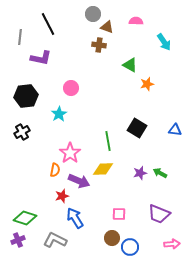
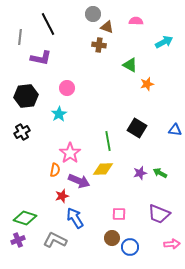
cyan arrow: rotated 84 degrees counterclockwise
pink circle: moved 4 px left
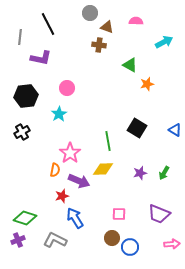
gray circle: moved 3 px left, 1 px up
blue triangle: rotated 24 degrees clockwise
green arrow: moved 4 px right; rotated 88 degrees counterclockwise
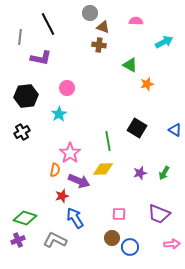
brown triangle: moved 4 px left
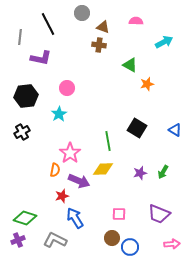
gray circle: moved 8 px left
green arrow: moved 1 px left, 1 px up
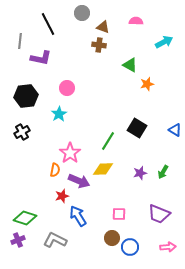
gray line: moved 4 px down
green line: rotated 42 degrees clockwise
blue arrow: moved 3 px right, 2 px up
pink arrow: moved 4 px left, 3 px down
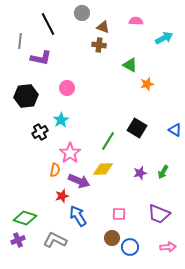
cyan arrow: moved 4 px up
cyan star: moved 2 px right, 6 px down
black cross: moved 18 px right
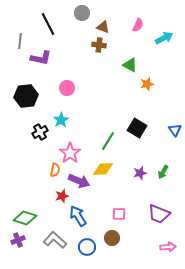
pink semicircle: moved 2 px right, 4 px down; rotated 112 degrees clockwise
blue triangle: rotated 24 degrees clockwise
gray L-shape: rotated 15 degrees clockwise
blue circle: moved 43 px left
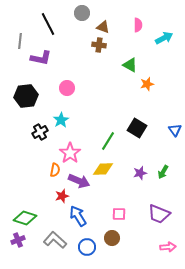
pink semicircle: rotated 24 degrees counterclockwise
